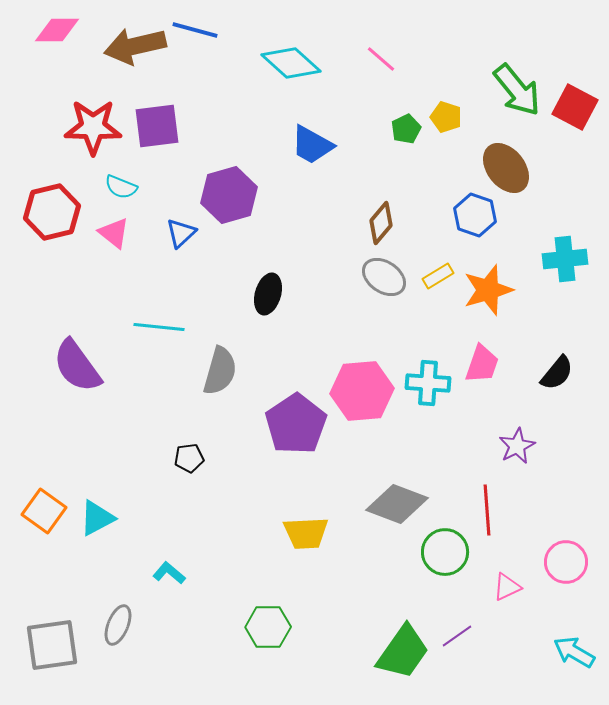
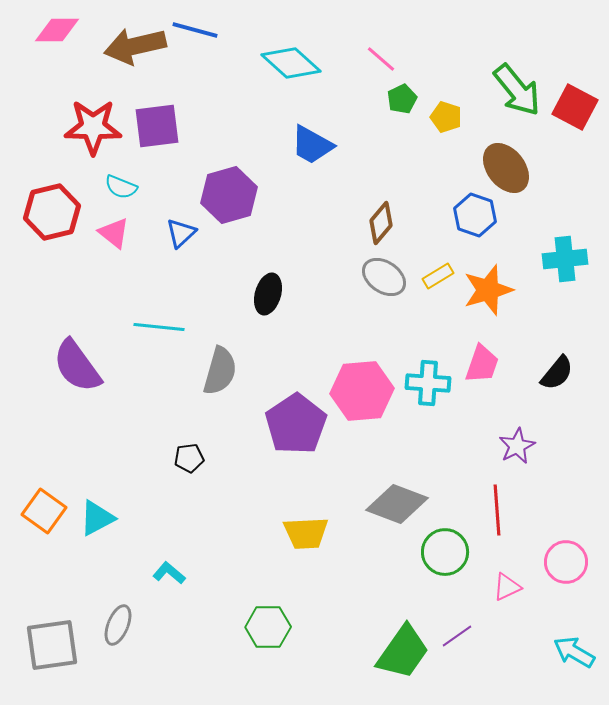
green pentagon at (406, 129): moved 4 px left, 30 px up
red line at (487, 510): moved 10 px right
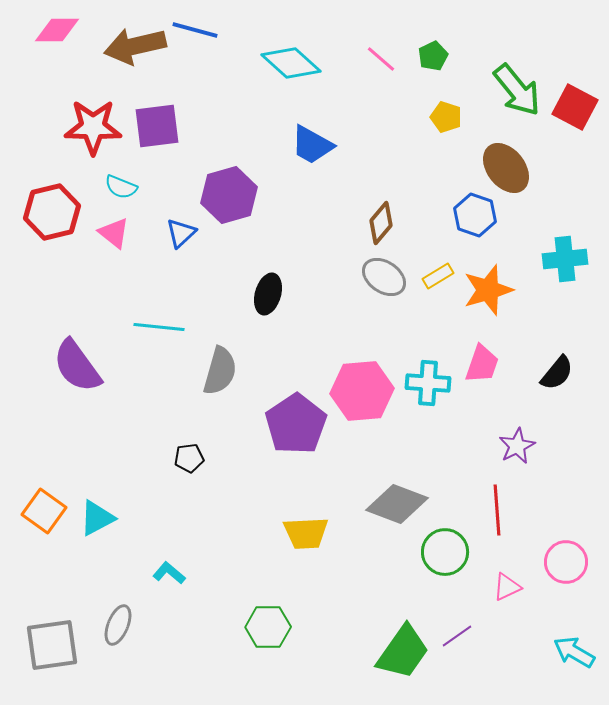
green pentagon at (402, 99): moved 31 px right, 43 px up
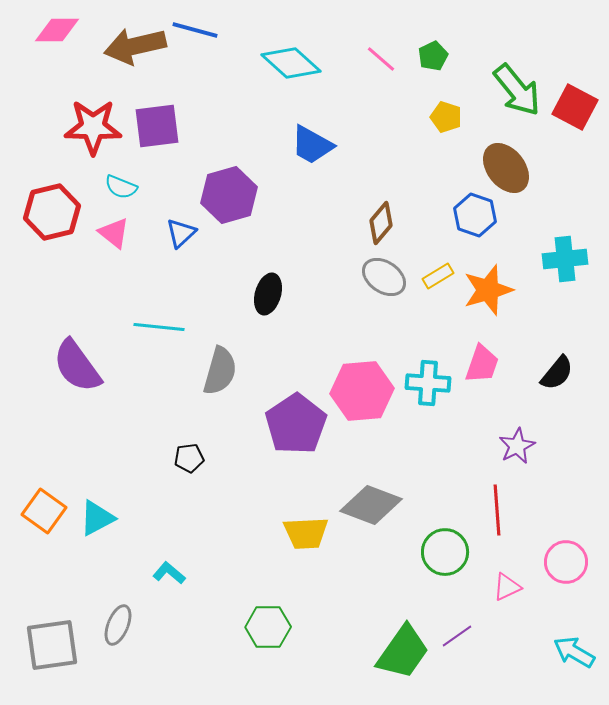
gray diamond at (397, 504): moved 26 px left, 1 px down
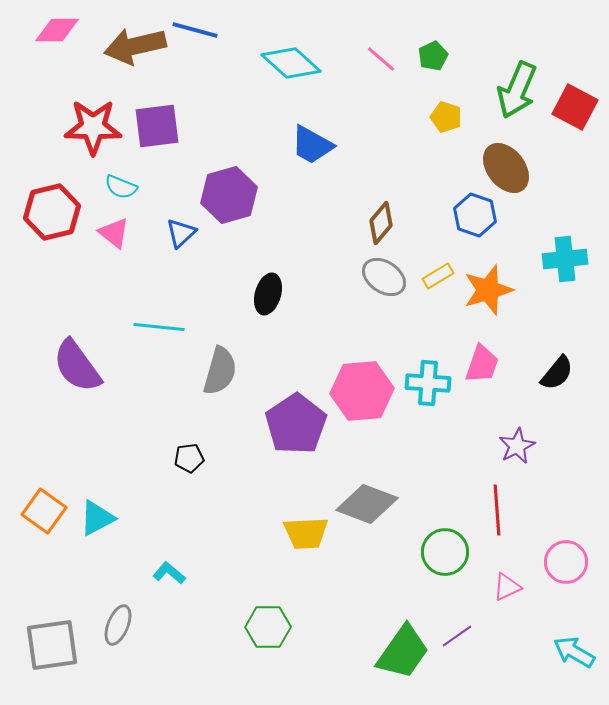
green arrow at (517, 90): rotated 62 degrees clockwise
gray diamond at (371, 505): moved 4 px left, 1 px up
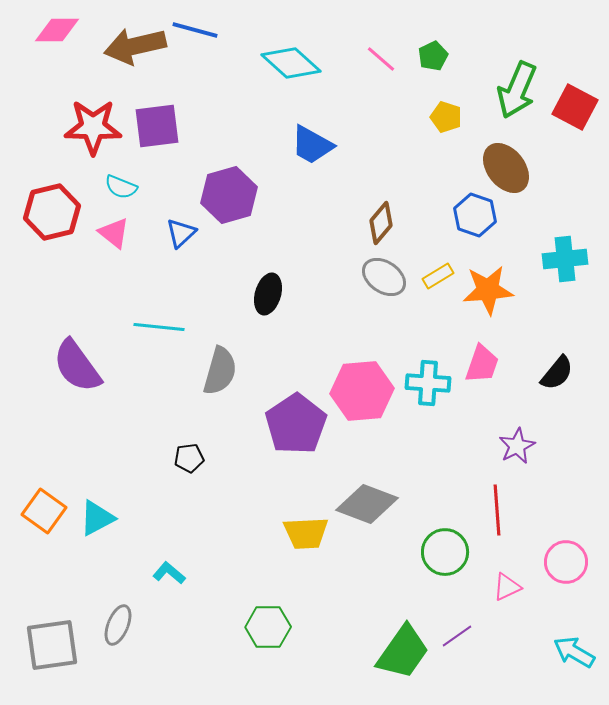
orange star at (488, 290): rotated 12 degrees clockwise
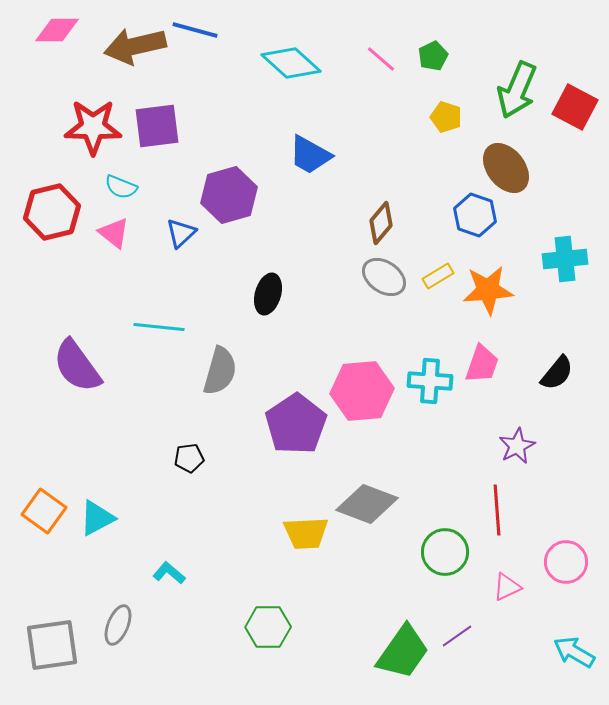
blue trapezoid at (312, 145): moved 2 px left, 10 px down
cyan cross at (428, 383): moved 2 px right, 2 px up
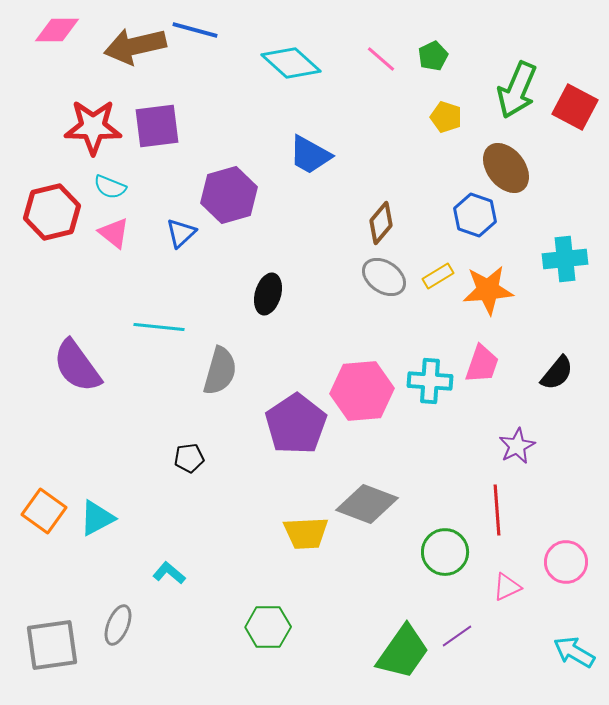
cyan semicircle at (121, 187): moved 11 px left
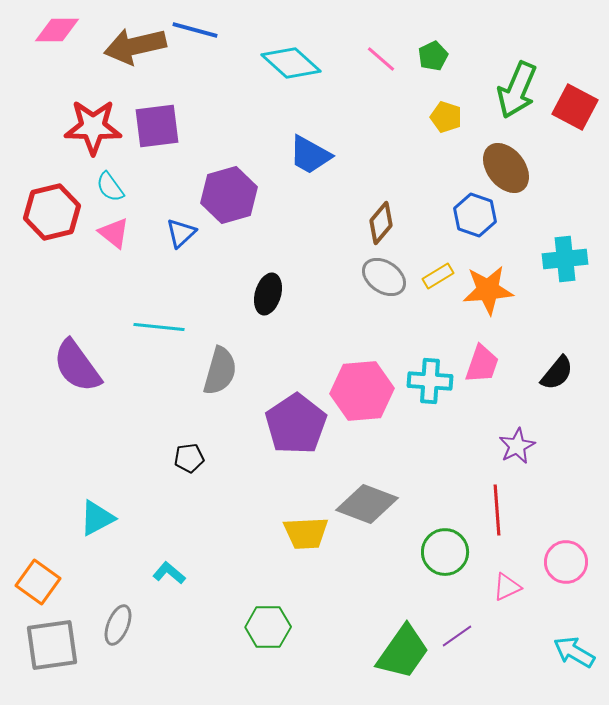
cyan semicircle at (110, 187): rotated 32 degrees clockwise
orange square at (44, 511): moved 6 px left, 71 px down
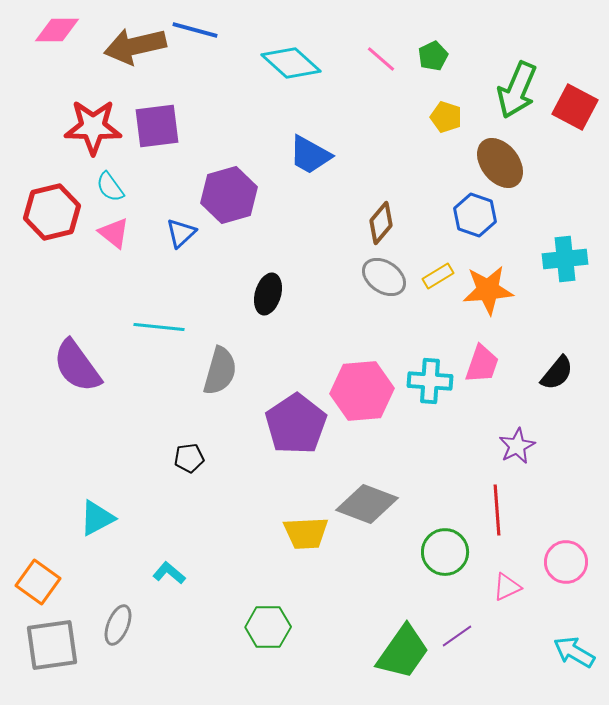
brown ellipse at (506, 168): moved 6 px left, 5 px up
